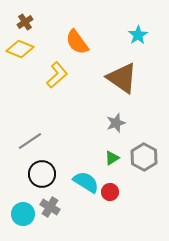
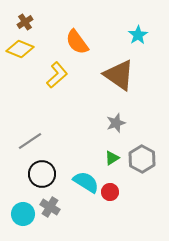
brown triangle: moved 3 px left, 3 px up
gray hexagon: moved 2 px left, 2 px down
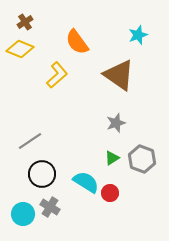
cyan star: rotated 12 degrees clockwise
gray hexagon: rotated 8 degrees counterclockwise
red circle: moved 1 px down
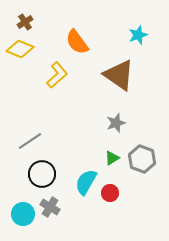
cyan semicircle: rotated 92 degrees counterclockwise
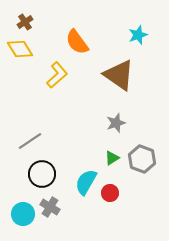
yellow diamond: rotated 36 degrees clockwise
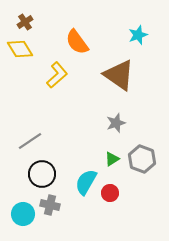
green triangle: moved 1 px down
gray cross: moved 2 px up; rotated 18 degrees counterclockwise
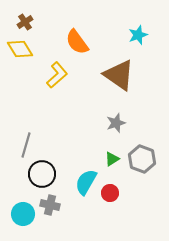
gray line: moved 4 px left, 4 px down; rotated 40 degrees counterclockwise
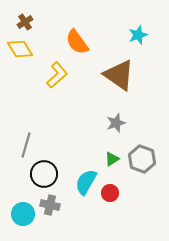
black circle: moved 2 px right
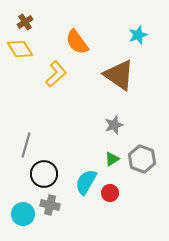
yellow L-shape: moved 1 px left, 1 px up
gray star: moved 2 px left, 2 px down
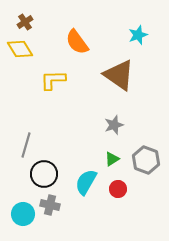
yellow L-shape: moved 3 px left, 6 px down; rotated 140 degrees counterclockwise
gray hexagon: moved 4 px right, 1 px down
red circle: moved 8 px right, 4 px up
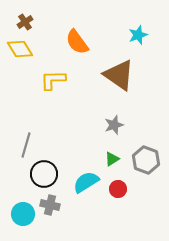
cyan semicircle: rotated 28 degrees clockwise
